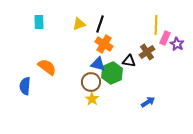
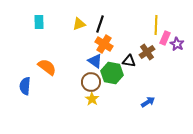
blue triangle: moved 3 px left, 3 px up; rotated 21 degrees clockwise
green hexagon: rotated 25 degrees counterclockwise
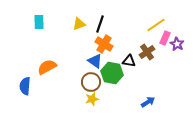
yellow line: rotated 54 degrees clockwise
orange semicircle: rotated 66 degrees counterclockwise
yellow star: rotated 24 degrees clockwise
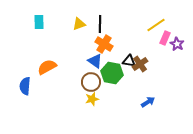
black line: rotated 18 degrees counterclockwise
brown cross: moved 7 px left, 12 px down
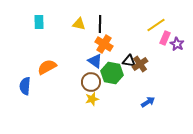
yellow triangle: rotated 32 degrees clockwise
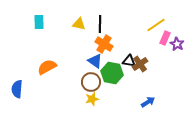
blue semicircle: moved 8 px left, 3 px down
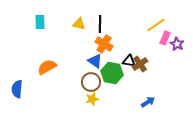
cyan rectangle: moved 1 px right
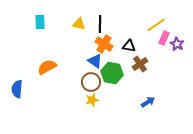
pink rectangle: moved 1 px left
black triangle: moved 15 px up
yellow star: moved 1 px down
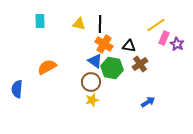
cyan rectangle: moved 1 px up
green hexagon: moved 5 px up
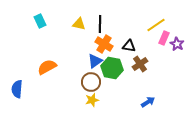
cyan rectangle: rotated 24 degrees counterclockwise
blue triangle: rotated 49 degrees clockwise
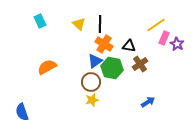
yellow triangle: rotated 32 degrees clockwise
blue semicircle: moved 5 px right, 23 px down; rotated 24 degrees counterclockwise
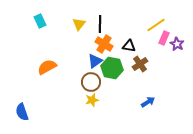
yellow triangle: rotated 24 degrees clockwise
